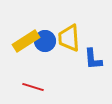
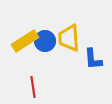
yellow rectangle: moved 1 px left
red line: rotated 65 degrees clockwise
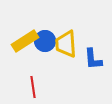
yellow trapezoid: moved 3 px left, 6 px down
